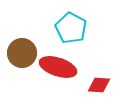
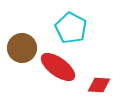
brown circle: moved 5 px up
red ellipse: rotated 18 degrees clockwise
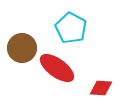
red ellipse: moved 1 px left, 1 px down
red diamond: moved 2 px right, 3 px down
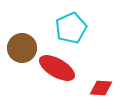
cyan pentagon: rotated 20 degrees clockwise
red ellipse: rotated 6 degrees counterclockwise
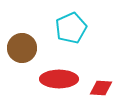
red ellipse: moved 2 px right, 11 px down; rotated 30 degrees counterclockwise
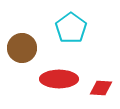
cyan pentagon: rotated 12 degrees counterclockwise
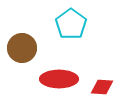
cyan pentagon: moved 4 px up
red diamond: moved 1 px right, 1 px up
